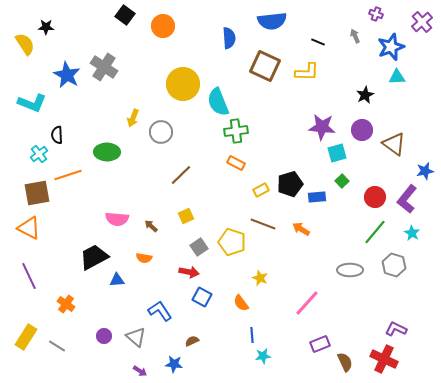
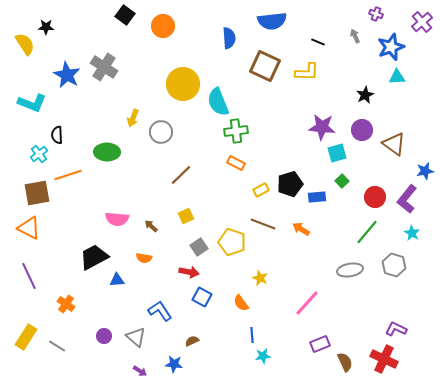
green line at (375, 232): moved 8 px left
gray ellipse at (350, 270): rotated 10 degrees counterclockwise
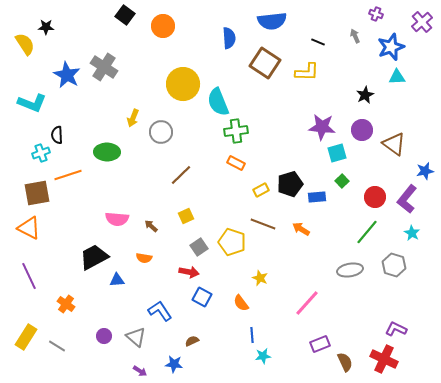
brown square at (265, 66): moved 3 px up; rotated 8 degrees clockwise
cyan cross at (39, 154): moved 2 px right, 1 px up; rotated 18 degrees clockwise
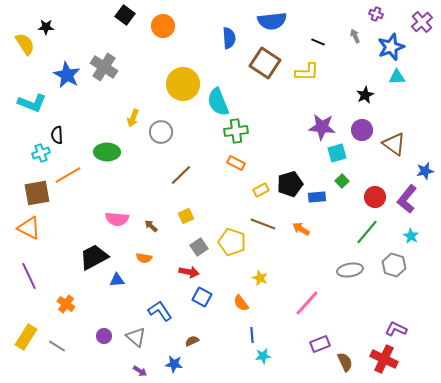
orange line at (68, 175): rotated 12 degrees counterclockwise
cyan star at (412, 233): moved 1 px left, 3 px down
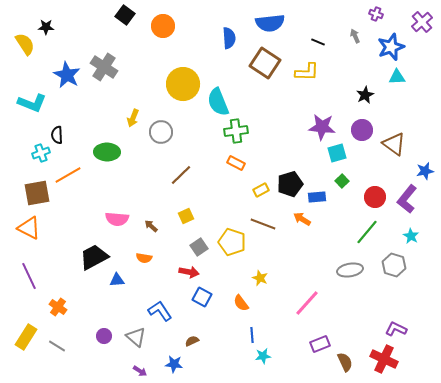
blue semicircle at (272, 21): moved 2 px left, 2 px down
orange arrow at (301, 229): moved 1 px right, 10 px up
orange cross at (66, 304): moved 8 px left, 3 px down
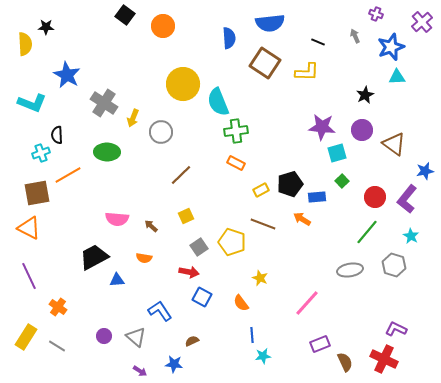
yellow semicircle at (25, 44): rotated 30 degrees clockwise
gray cross at (104, 67): moved 36 px down
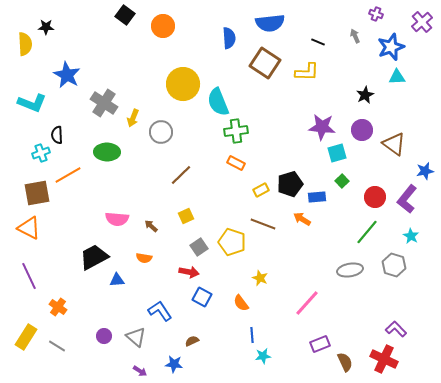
purple L-shape at (396, 329): rotated 20 degrees clockwise
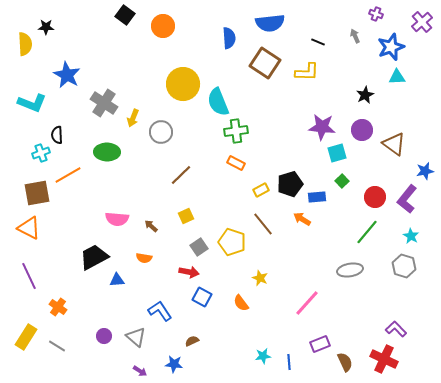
brown line at (263, 224): rotated 30 degrees clockwise
gray hexagon at (394, 265): moved 10 px right, 1 px down
blue line at (252, 335): moved 37 px right, 27 px down
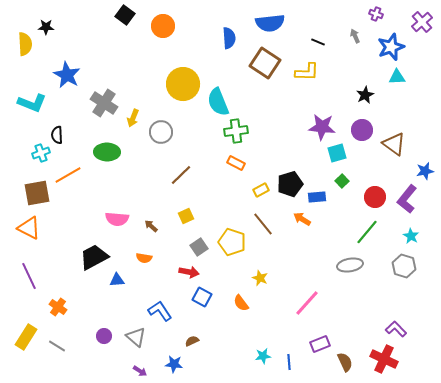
gray ellipse at (350, 270): moved 5 px up
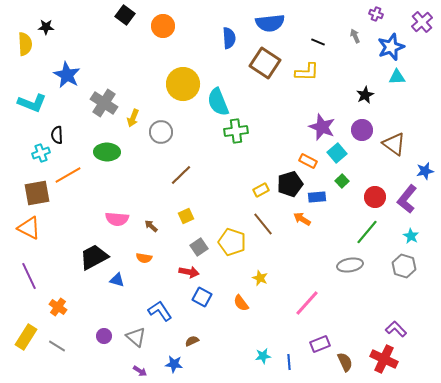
purple star at (322, 127): rotated 16 degrees clockwise
cyan square at (337, 153): rotated 24 degrees counterclockwise
orange rectangle at (236, 163): moved 72 px right, 2 px up
blue triangle at (117, 280): rotated 21 degrees clockwise
